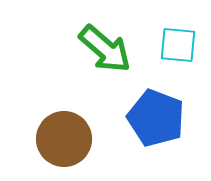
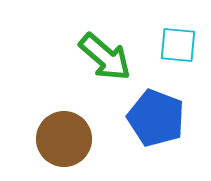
green arrow: moved 8 px down
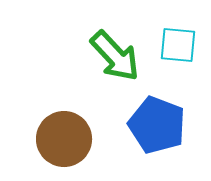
green arrow: moved 10 px right, 1 px up; rotated 6 degrees clockwise
blue pentagon: moved 1 px right, 7 px down
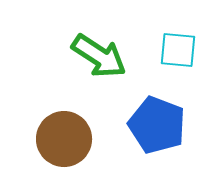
cyan square: moved 5 px down
green arrow: moved 16 px left; rotated 14 degrees counterclockwise
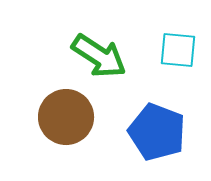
blue pentagon: moved 7 px down
brown circle: moved 2 px right, 22 px up
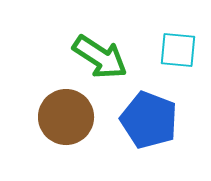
green arrow: moved 1 px right, 1 px down
blue pentagon: moved 8 px left, 12 px up
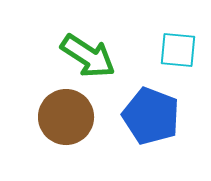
green arrow: moved 12 px left, 1 px up
blue pentagon: moved 2 px right, 4 px up
